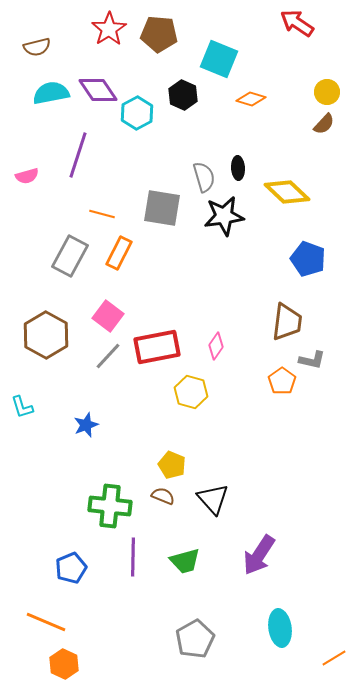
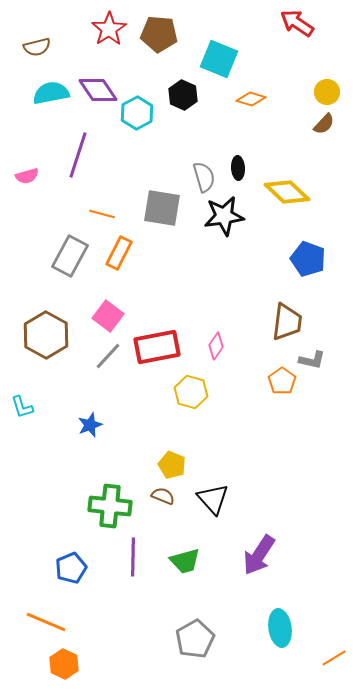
blue star at (86, 425): moved 4 px right
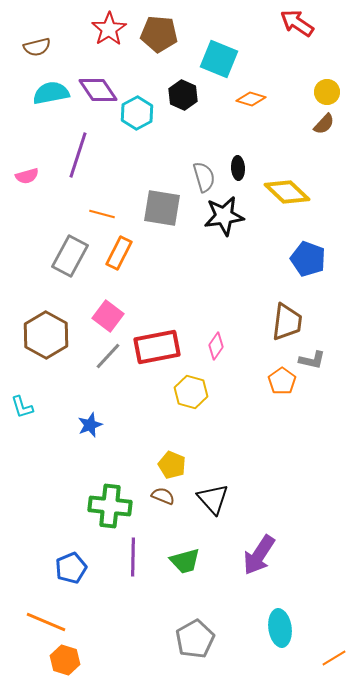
orange hexagon at (64, 664): moved 1 px right, 4 px up; rotated 8 degrees counterclockwise
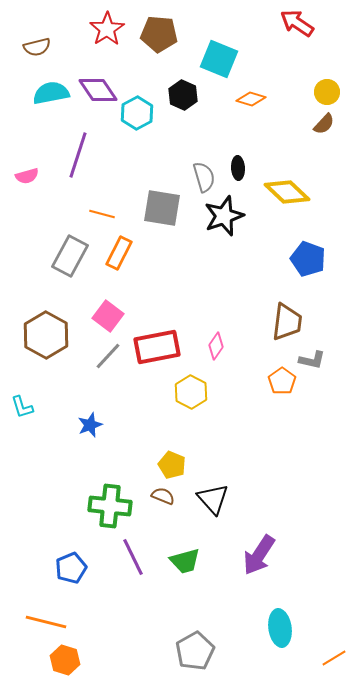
red star at (109, 29): moved 2 px left
black star at (224, 216): rotated 12 degrees counterclockwise
yellow hexagon at (191, 392): rotated 12 degrees clockwise
purple line at (133, 557): rotated 27 degrees counterclockwise
orange line at (46, 622): rotated 9 degrees counterclockwise
gray pentagon at (195, 639): moved 12 px down
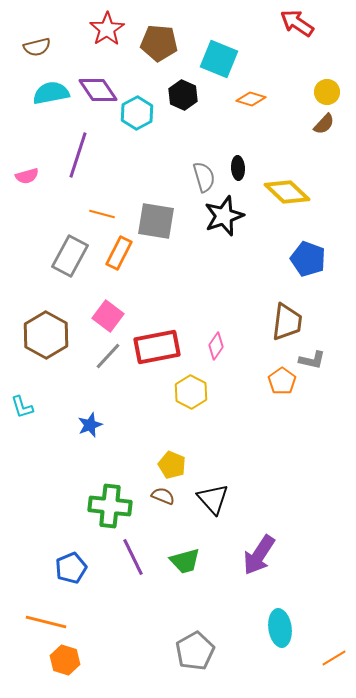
brown pentagon at (159, 34): moved 9 px down
gray square at (162, 208): moved 6 px left, 13 px down
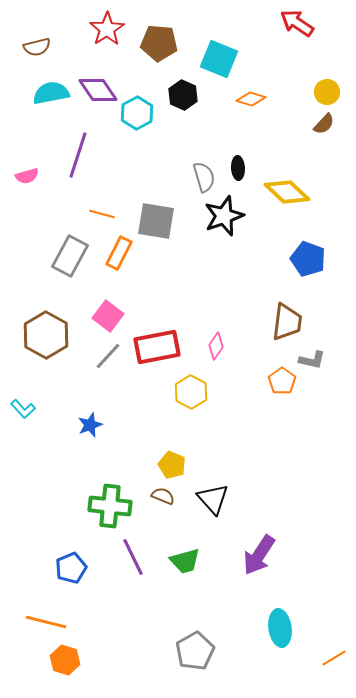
cyan L-shape at (22, 407): moved 1 px right, 2 px down; rotated 25 degrees counterclockwise
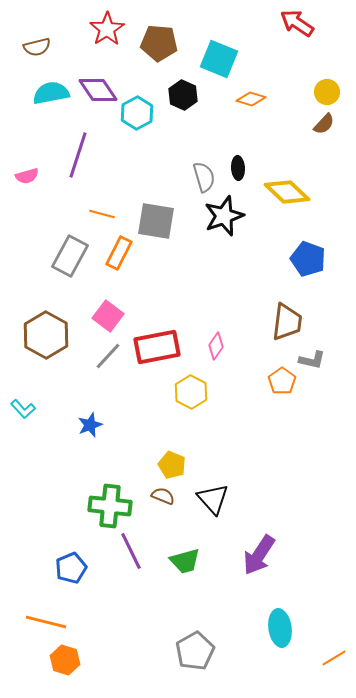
purple line at (133, 557): moved 2 px left, 6 px up
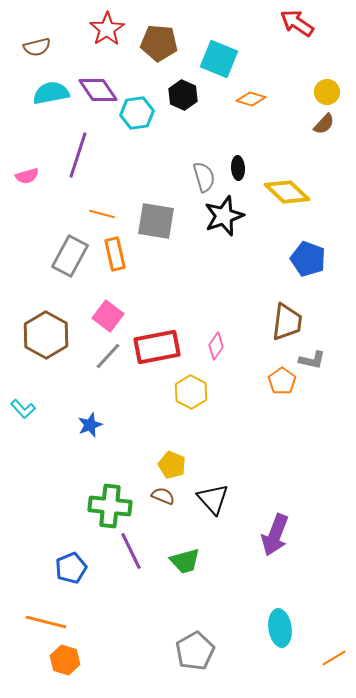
cyan hexagon at (137, 113): rotated 20 degrees clockwise
orange rectangle at (119, 253): moved 4 px left, 1 px down; rotated 40 degrees counterclockwise
purple arrow at (259, 555): moved 16 px right, 20 px up; rotated 12 degrees counterclockwise
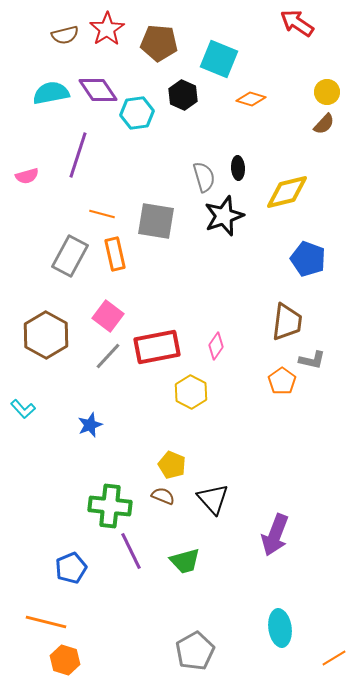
brown semicircle at (37, 47): moved 28 px right, 12 px up
yellow diamond at (287, 192): rotated 57 degrees counterclockwise
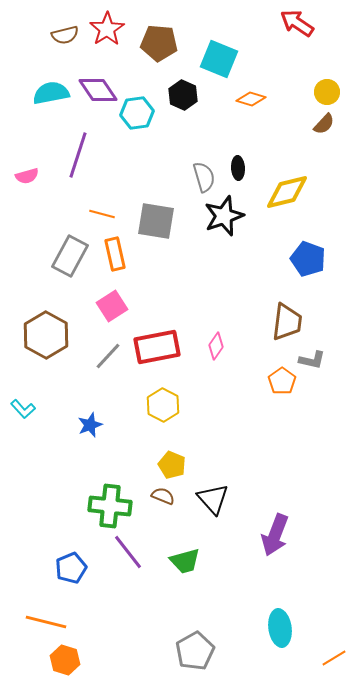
pink square at (108, 316): moved 4 px right, 10 px up; rotated 20 degrees clockwise
yellow hexagon at (191, 392): moved 28 px left, 13 px down
purple line at (131, 551): moved 3 px left, 1 px down; rotated 12 degrees counterclockwise
